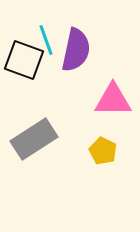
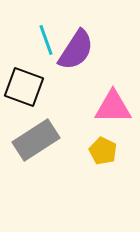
purple semicircle: rotated 21 degrees clockwise
black square: moved 27 px down
pink triangle: moved 7 px down
gray rectangle: moved 2 px right, 1 px down
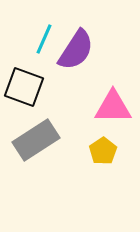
cyan line: moved 2 px left, 1 px up; rotated 44 degrees clockwise
yellow pentagon: rotated 12 degrees clockwise
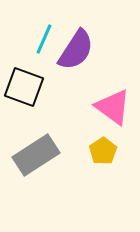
pink triangle: rotated 36 degrees clockwise
gray rectangle: moved 15 px down
